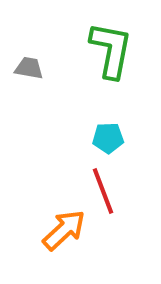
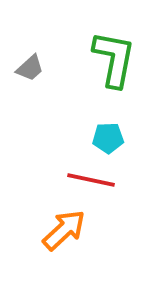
green L-shape: moved 3 px right, 9 px down
gray trapezoid: moved 1 px right; rotated 128 degrees clockwise
red line: moved 12 px left, 11 px up; rotated 57 degrees counterclockwise
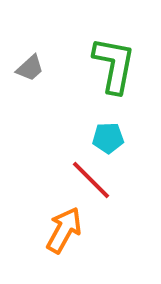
green L-shape: moved 6 px down
red line: rotated 33 degrees clockwise
orange arrow: rotated 18 degrees counterclockwise
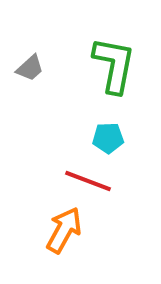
red line: moved 3 px left, 1 px down; rotated 24 degrees counterclockwise
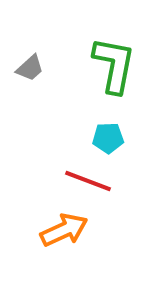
orange arrow: rotated 36 degrees clockwise
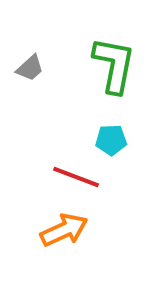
cyan pentagon: moved 3 px right, 2 px down
red line: moved 12 px left, 4 px up
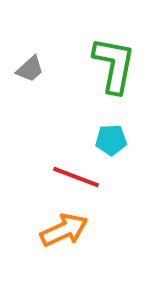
gray trapezoid: moved 1 px down
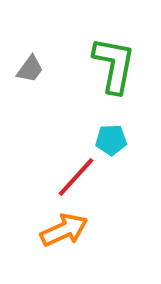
gray trapezoid: rotated 12 degrees counterclockwise
red line: rotated 69 degrees counterclockwise
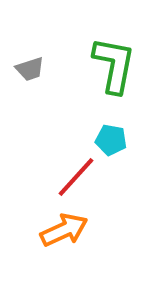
gray trapezoid: rotated 36 degrees clockwise
cyan pentagon: rotated 12 degrees clockwise
